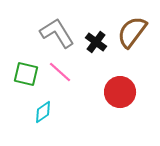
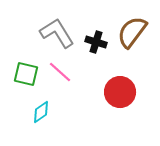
black cross: rotated 20 degrees counterclockwise
cyan diamond: moved 2 px left
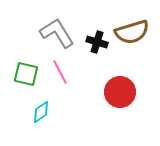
brown semicircle: rotated 144 degrees counterclockwise
black cross: moved 1 px right
pink line: rotated 20 degrees clockwise
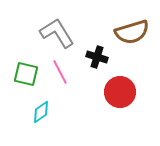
black cross: moved 15 px down
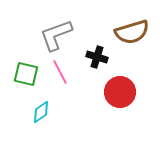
gray L-shape: moved 1 px left, 2 px down; rotated 78 degrees counterclockwise
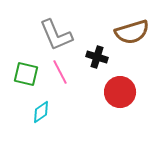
gray L-shape: rotated 93 degrees counterclockwise
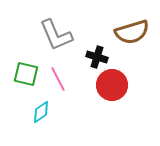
pink line: moved 2 px left, 7 px down
red circle: moved 8 px left, 7 px up
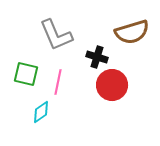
pink line: moved 3 px down; rotated 40 degrees clockwise
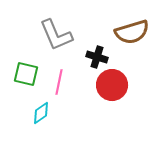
pink line: moved 1 px right
cyan diamond: moved 1 px down
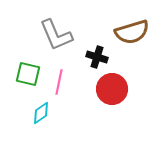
green square: moved 2 px right
red circle: moved 4 px down
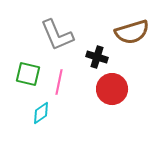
gray L-shape: moved 1 px right
